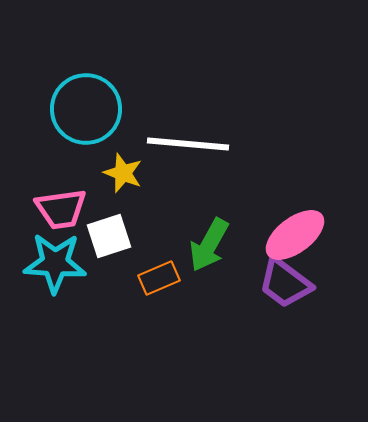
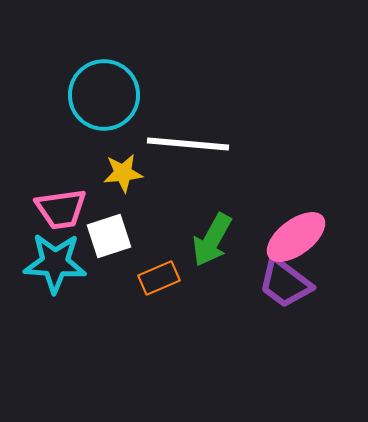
cyan circle: moved 18 px right, 14 px up
yellow star: rotated 27 degrees counterclockwise
pink ellipse: moved 1 px right, 2 px down
green arrow: moved 3 px right, 5 px up
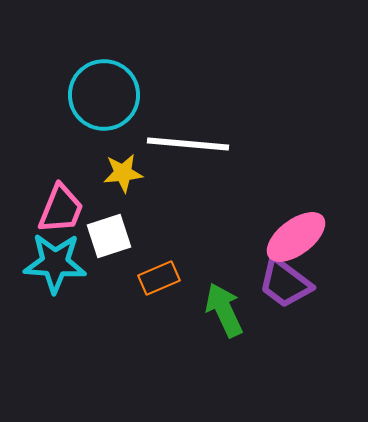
pink trapezoid: rotated 60 degrees counterclockwise
green arrow: moved 12 px right, 70 px down; rotated 126 degrees clockwise
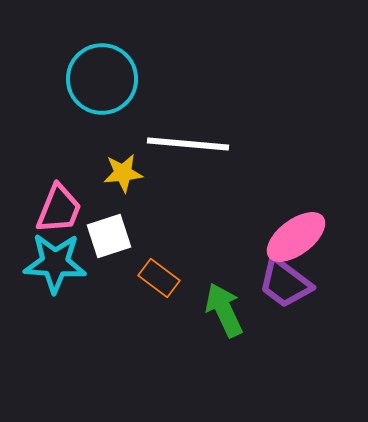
cyan circle: moved 2 px left, 16 px up
pink trapezoid: moved 2 px left
orange rectangle: rotated 60 degrees clockwise
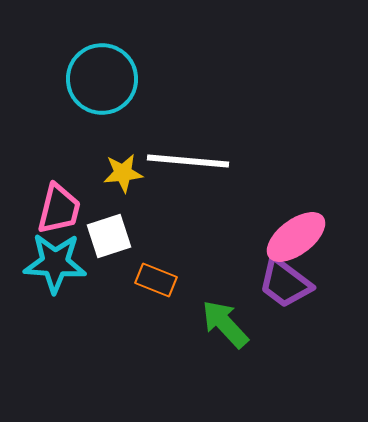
white line: moved 17 px down
pink trapezoid: rotated 8 degrees counterclockwise
orange rectangle: moved 3 px left, 2 px down; rotated 15 degrees counterclockwise
green arrow: moved 1 px right, 14 px down; rotated 18 degrees counterclockwise
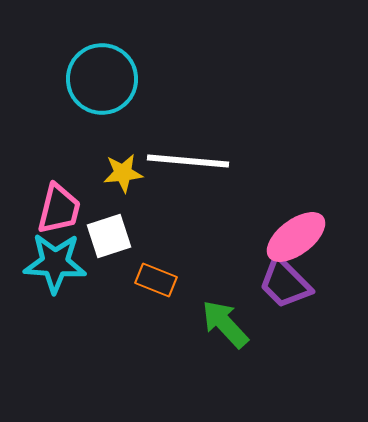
purple trapezoid: rotated 8 degrees clockwise
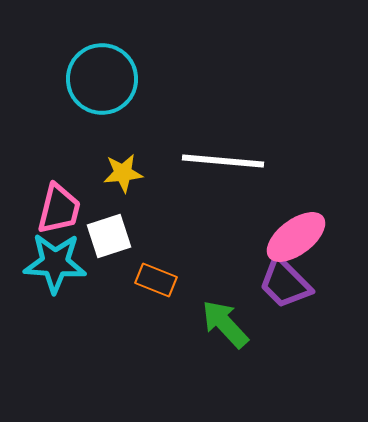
white line: moved 35 px right
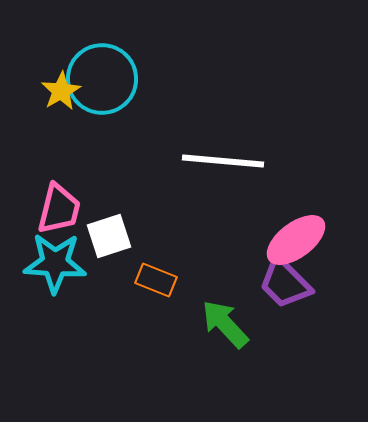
yellow star: moved 62 px left, 82 px up; rotated 24 degrees counterclockwise
pink ellipse: moved 3 px down
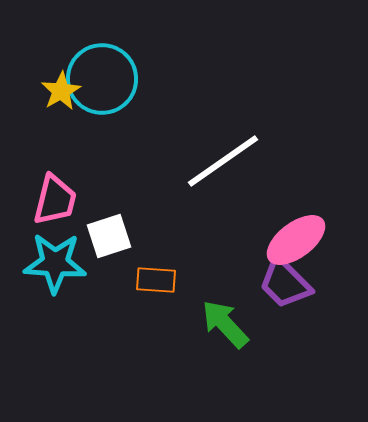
white line: rotated 40 degrees counterclockwise
pink trapezoid: moved 4 px left, 9 px up
orange rectangle: rotated 18 degrees counterclockwise
